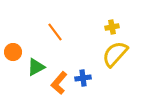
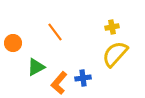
orange circle: moved 9 px up
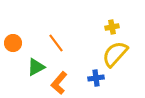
orange line: moved 1 px right, 11 px down
blue cross: moved 13 px right
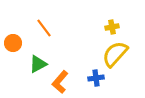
orange line: moved 12 px left, 15 px up
green triangle: moved 2 px right, 3 px up
orange L-shape: moved 1 px right, 1 px up
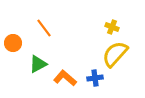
yellow cross: rotated 32 degrees clockwise
blue cross: moved 1 px left
orange L-shape: moved 5 px right, 4 px up; rotated 90 degrees clockwise
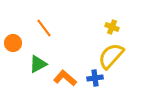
yellow semicircle: moved 4 px left, 2 px down
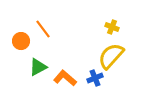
orange line: moved 1 px left, 1 px down
orange circle: moved 8 px right, 2 px up
green triangle: moved 3 px down
blue cross: rotated 14 degrees counterclockwise
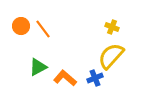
orange circle: moved 15 px up
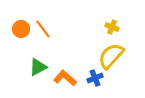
orange circle: moved 3 px down
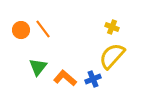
orange circle: moved 1 px down
yellow semicircle: moved 1 px right
green triangle: rotated 24 degrees counterclockwise
blue cross: moved 2 px left, 1 px down
